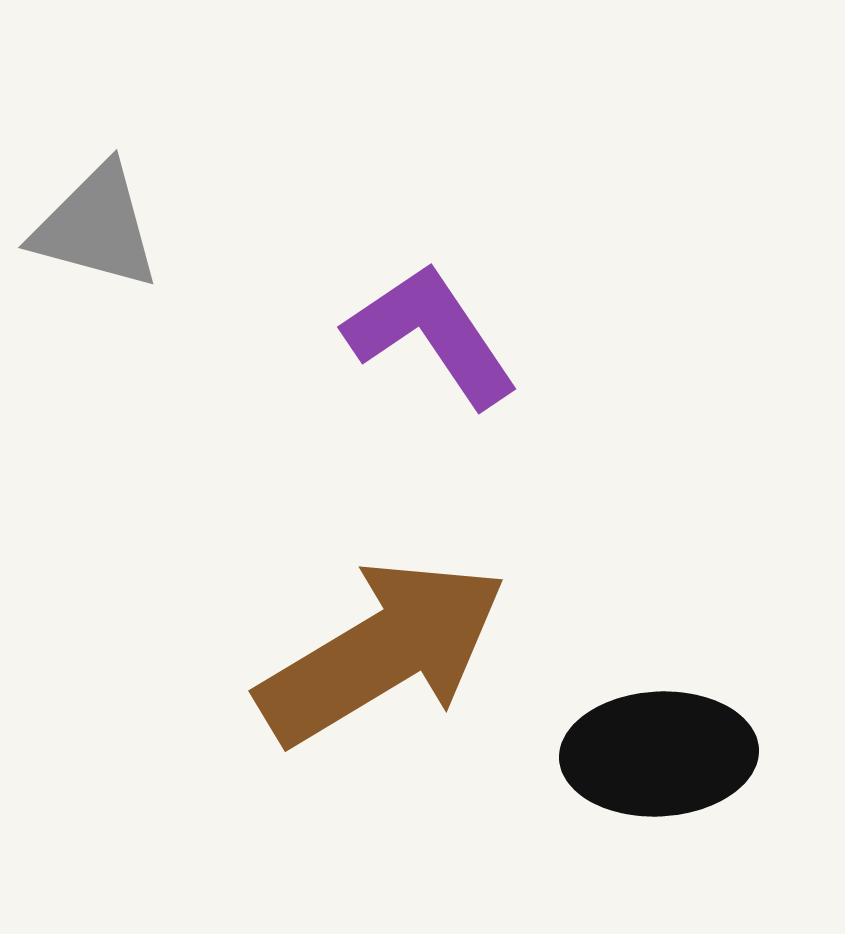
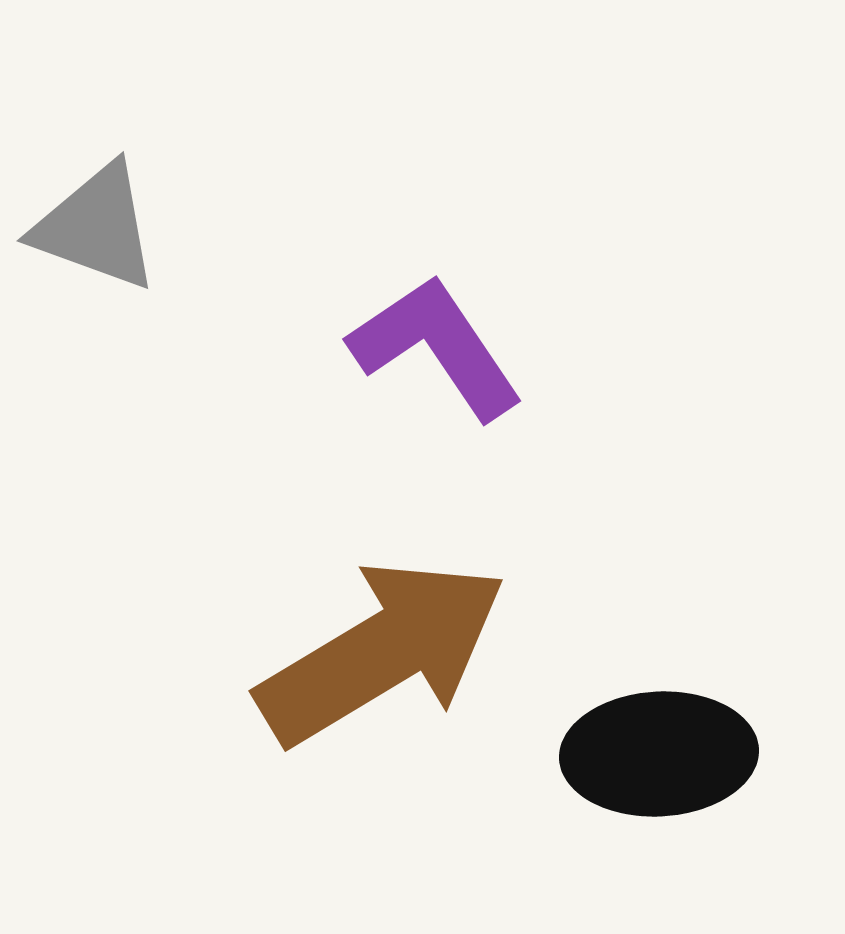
gray triangle: rotated 5 degrees clockwise
purple L-shape: moved 5 px right, 12 px down
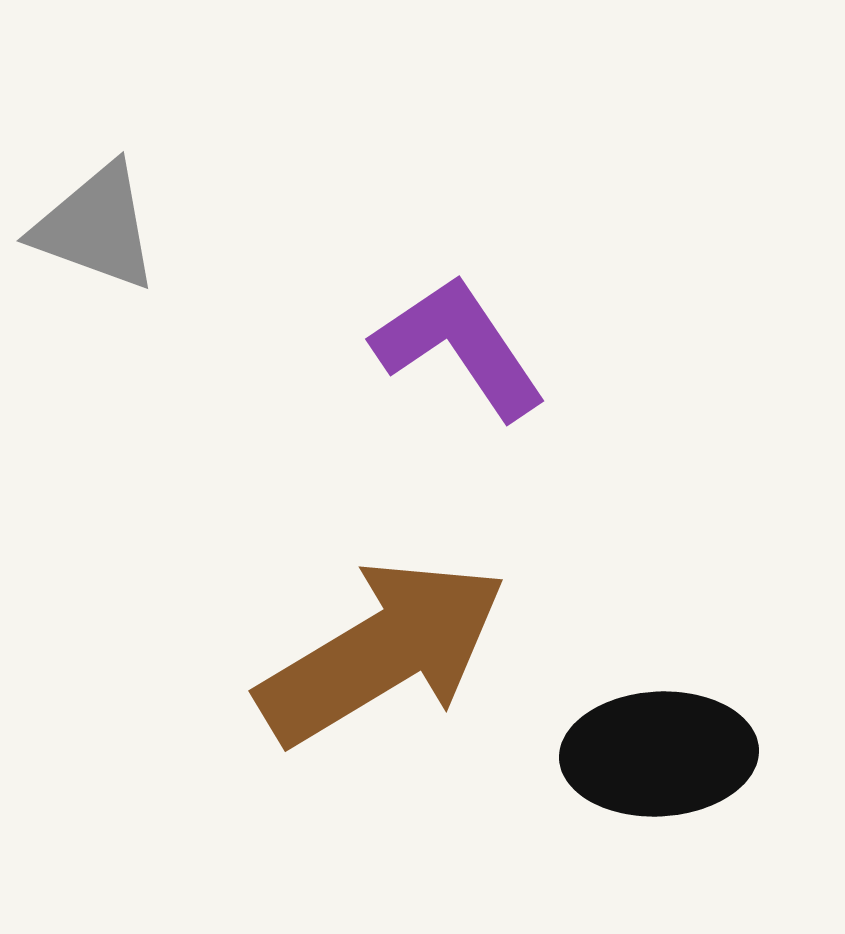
purple L-shape: moved 23 px right
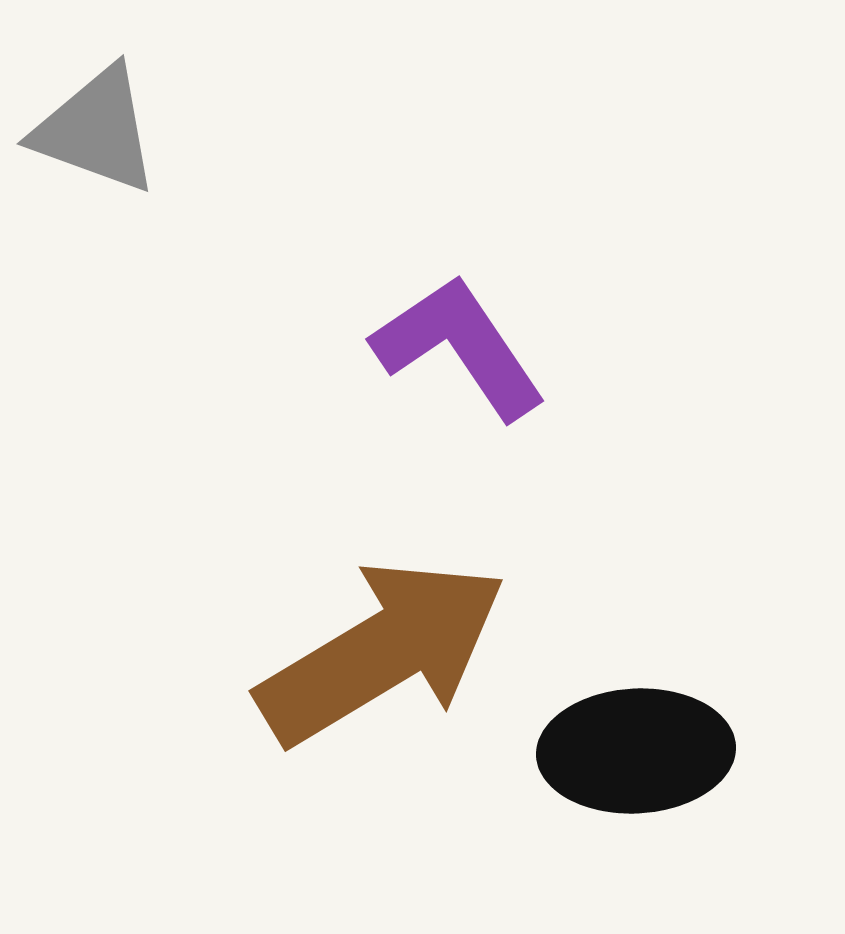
gray triangle: moved 97 px up
black ellipse: moved 23 px left, 3 px up
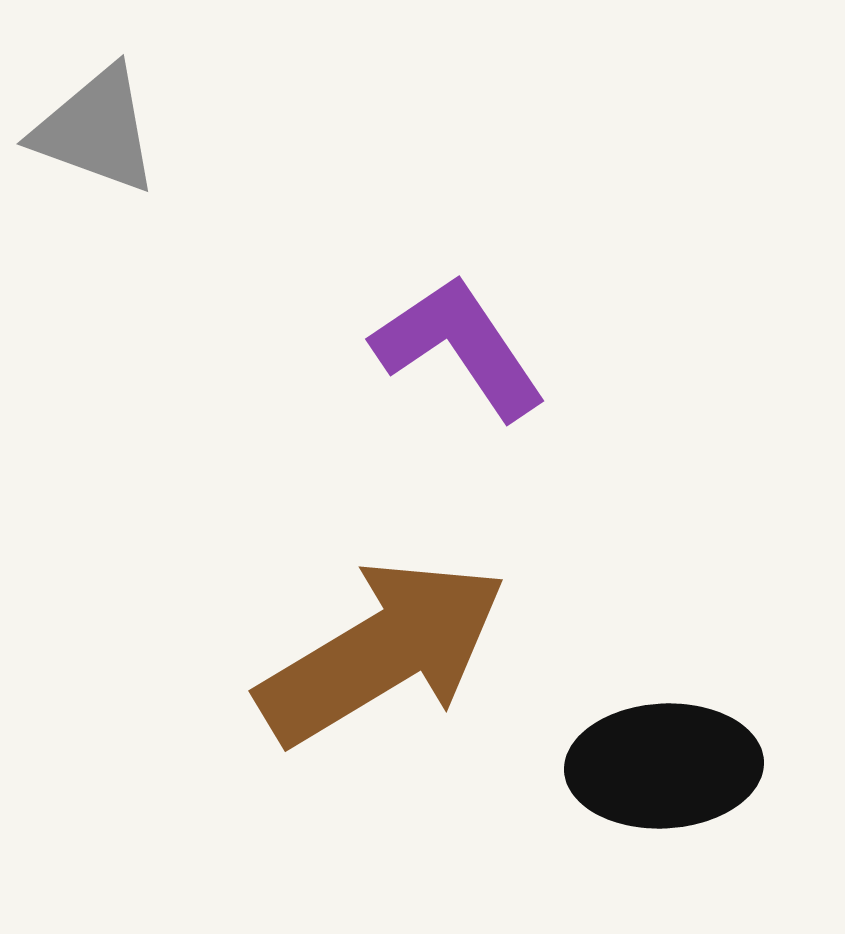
black ellipse: moved 28 px right, 15 px down
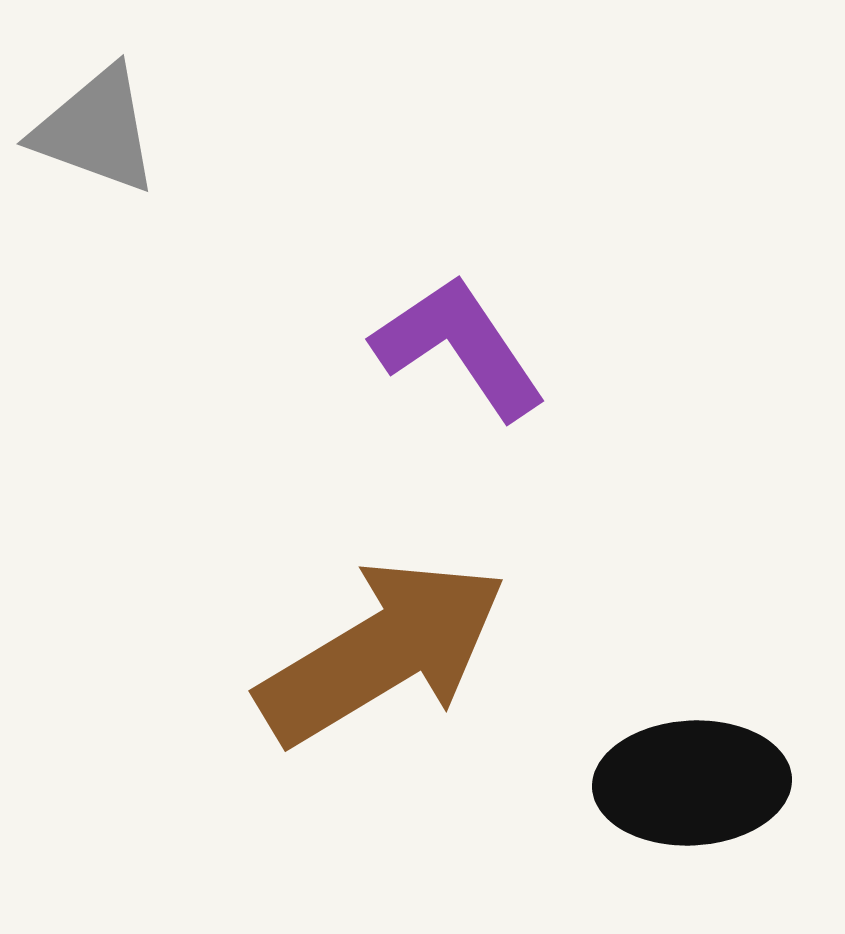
black ellipse: moved 28 px right, 17 px down
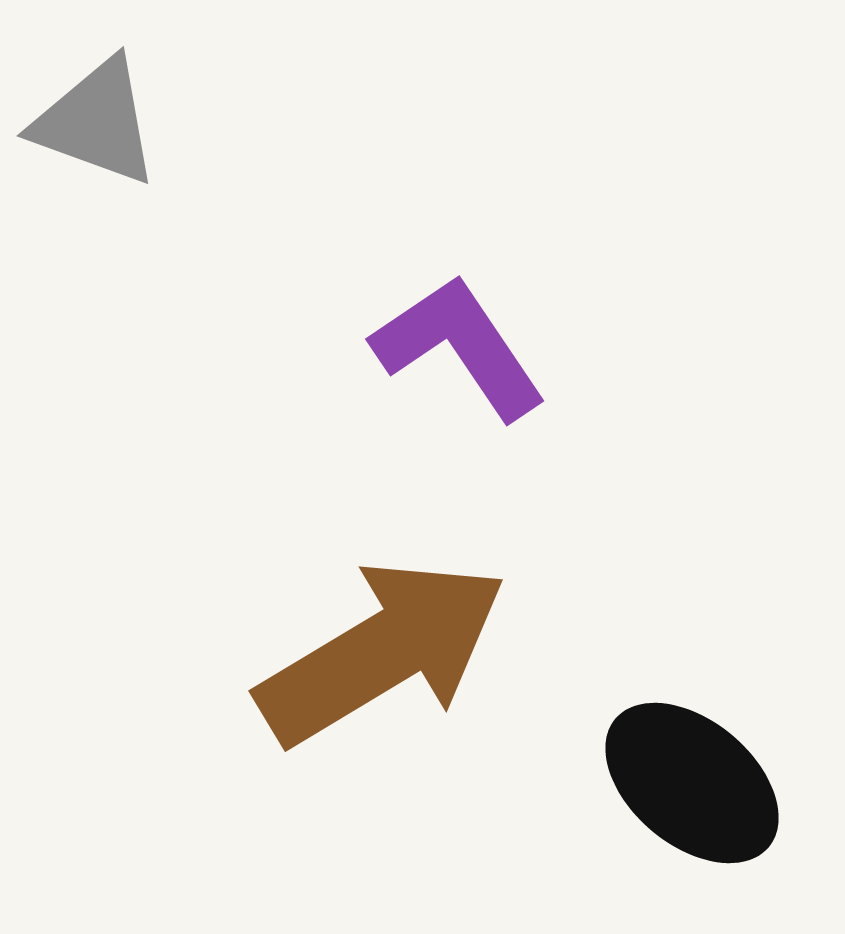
gray triangle: moved 8 px up
black ellipse: rotated 43 degrees clockwise
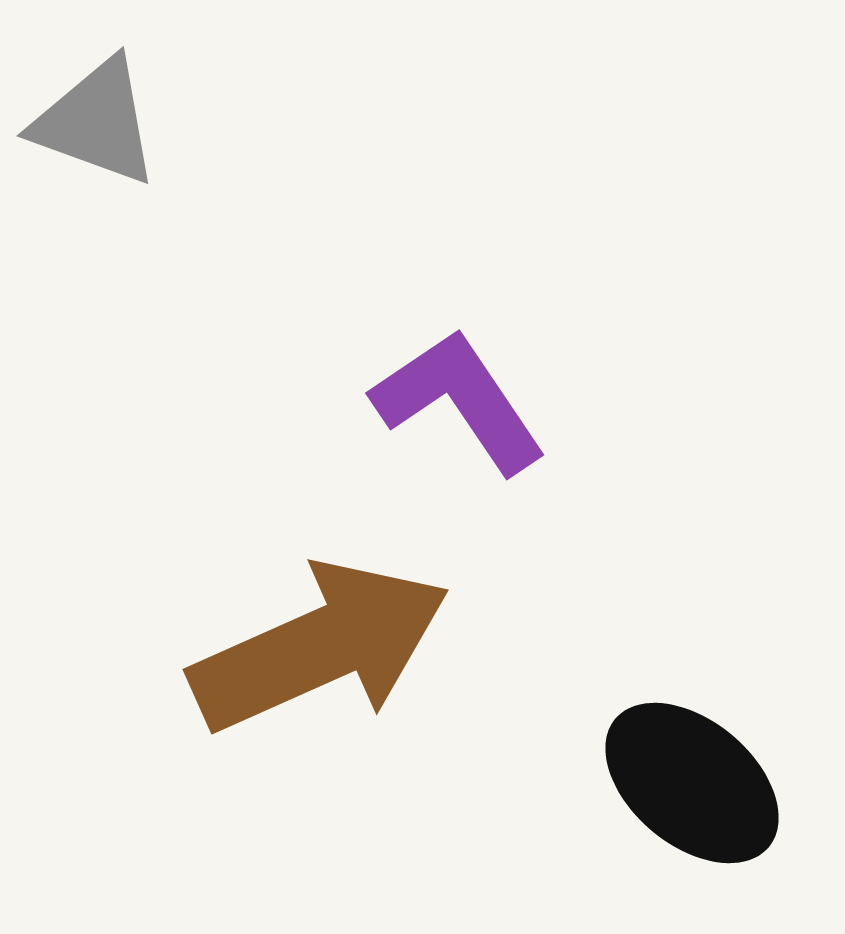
purple L-shape: moved 54 px down
brown arrow: moved 62 px left, 5 px up; rotated 7 degrees clockwise
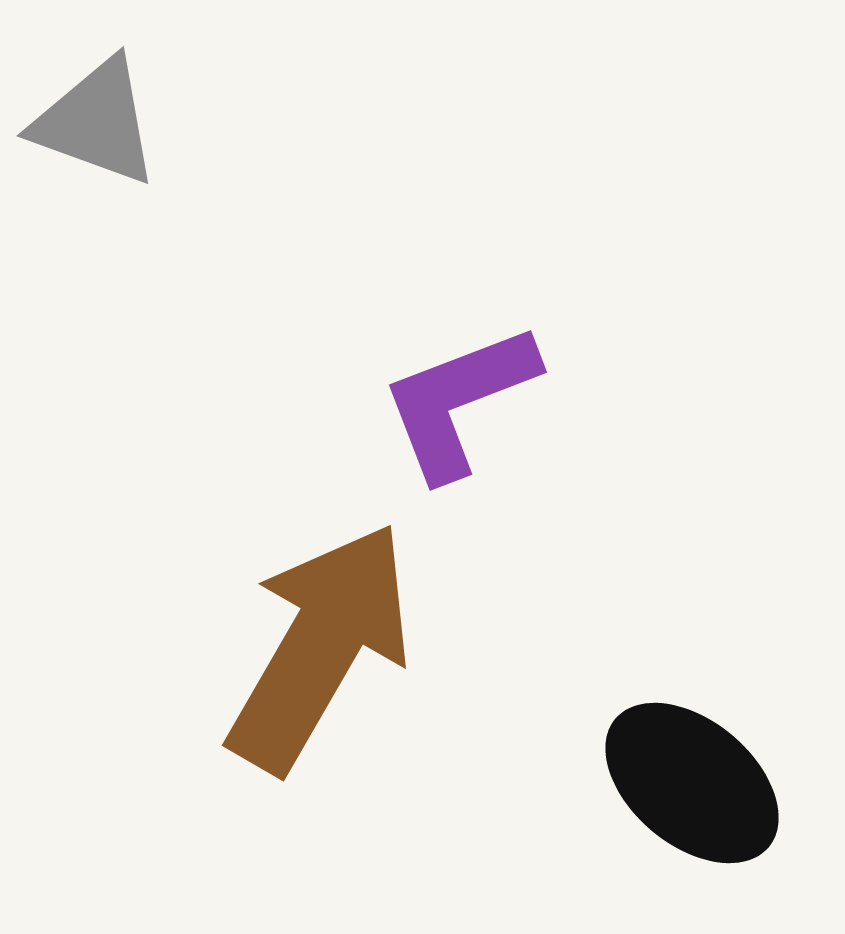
purple L-shape: rotated 77 degrees counterclockwise
brown arrow: rotated 36 degrees counterclockwise
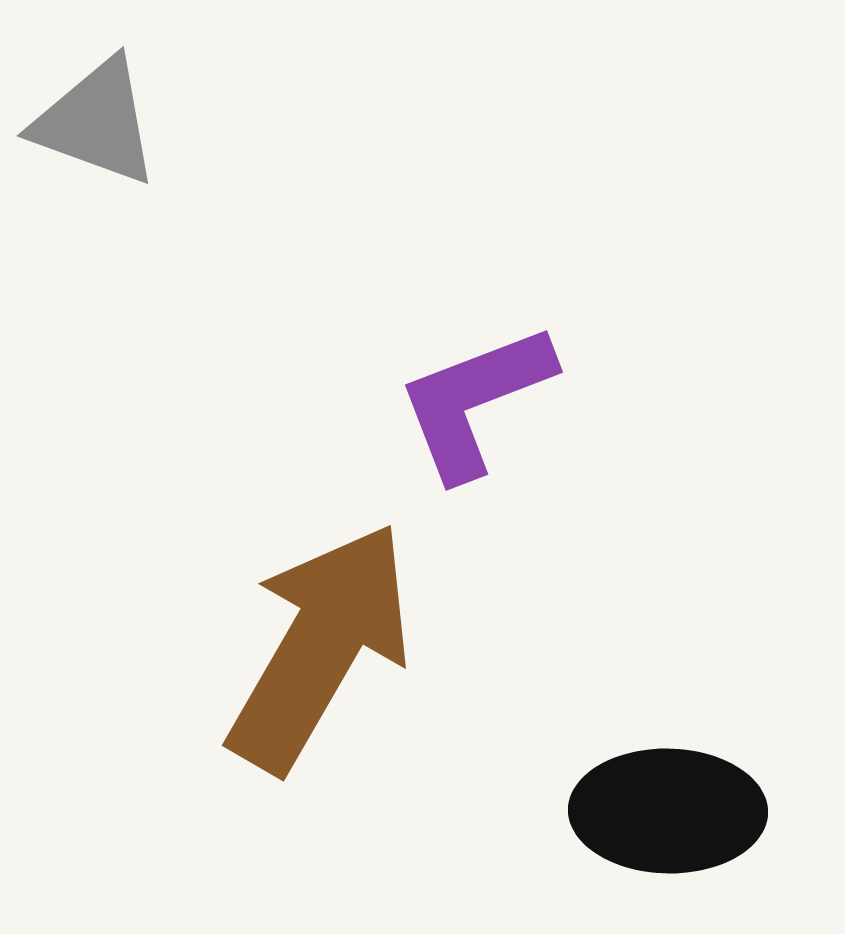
purple L-shape: moved 16 px right
black ellipse: moved 24 px left, 28 px down; rotated 39 degrees counterclockwise
